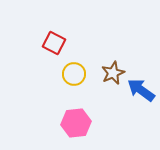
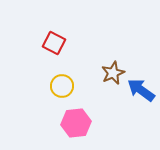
yellow circle: moved 12 px left, 12 px down
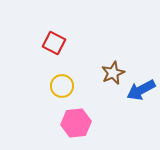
blue arrow: rotated 64 degrees counterclockwise
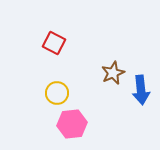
yellow circle: moved 5 px left, 7 px down
blue arrow: rotated 68 degrees counterclockwise
pink hexagon: moved 4 px left, 1 px down
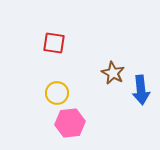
red square: rotated 20 degrees counterclockwise
brown star: rotated 20 degrees counterclockwise
pink hexagon: moved 2 px left, 1 px up
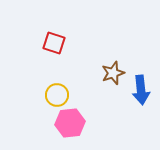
red square: rotated 10 degrees clockwise
brown star: rotated 25 degrees clockwise
yellow circle: moved 2 px down
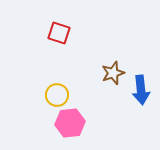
red square: moved 5 px right, 10 px up
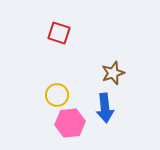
blue arrow: moved 36 px left, 18 px down
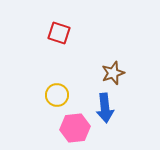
pink hexagon: moved 5 px right, 5 px down
